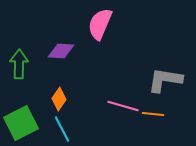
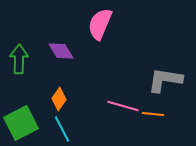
purple diamond: rotated 56 degrees clockwise
green arrow: moved 5 px up
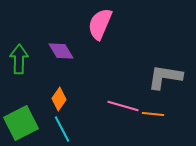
gray L-shape: moved 3 px up
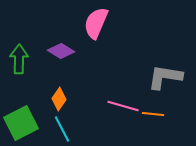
pink semicircle: moved 4 px left, 1 px up
purple diamond: rotated 28 degrees counterclockwise
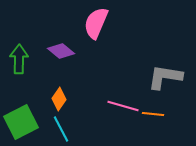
purple diamond: rotated 8 degrees clockwise
green square: moved 1 px up
cyan line: moved 1 px left
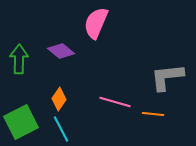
gray L-shape: moved 2 px right; rotated 15 degrees counterclockwise
pink line: moved 8 px left, 4 px up
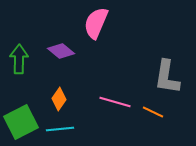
gray L-shape: rotated 75 degrees counterclockwise
orange line: moved 2 px up; rotated 20 degrees clockwise
cyan line: moved 1 px left; rotated 68 degrees counterclockwise
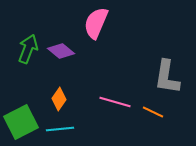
green arrow: moved 9 px right, 10 px up; rotated 20 degrees clockwise
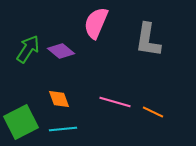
green arrow: rotated 12 degrees clockwise
gray L-shape: moved 19 px left, 37 px up
orange diamond: rotated 55 degrees counterclockwise
cyan line: moved 3 px right
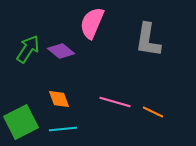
pink semicircle: moved 4 px left
